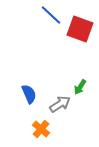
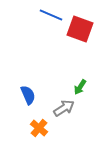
blue line: rotated 20 degrees counterclockwise
blue semicircle: moved 1 px left, 1 px down
gray arrow: moved 4 px right, 4 px down
orange cross: moved 2 px left, 1 px up
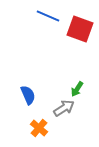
blue line: moved 3 px left, 1 px down
green arrow: moved 3 px left, 2 px down
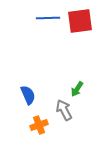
blue line: moved 2 px down; rotated 25 degrees counterclockwise
red square: moved 8 px up; rotated 28 degrees counterclockwise
gray arrow: moved 2 px down; rotated 85 degrees counterclockwise
orange cross: moved 3 px up; rotated 30 degrees clockwise
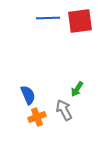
orange cross: moved 2 px left, 8 px up
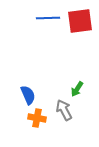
orange cross: moved 1 px down; rotated 30 degrees clockwise
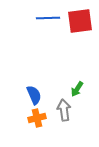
blue semicircle: moved 6 px right
gray arrow: rotated 20 degrees clockwise
orange cross: rotated 24 degrees counterclockwise
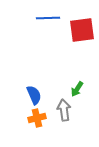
red square: moved 2 px right, 9 px down
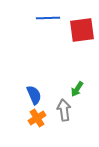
orange cross: rotated 18 degrees counterclockwise
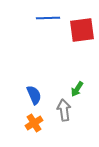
orange cross: moved 3 px left, 5 px down
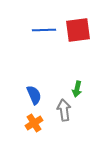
blue line: moved 4 px left, 12 px down
red square: moved 4 px left
green arrow: rotated 21 degrees counterclockwise
